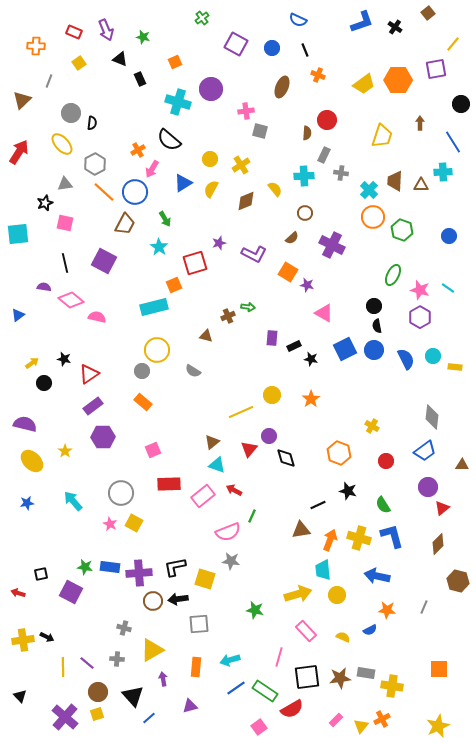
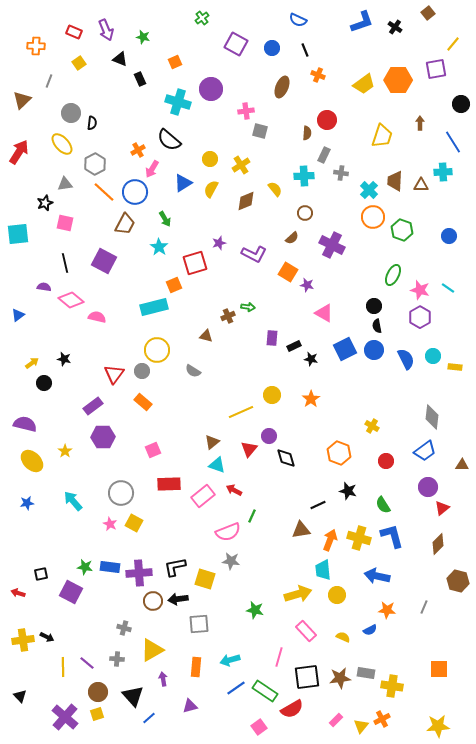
red triangle at (89, 374): moved 25 px right; rotated 20 degrees counterclockwise
yellow star at (438, 726): rotated 20 degrees clockwise
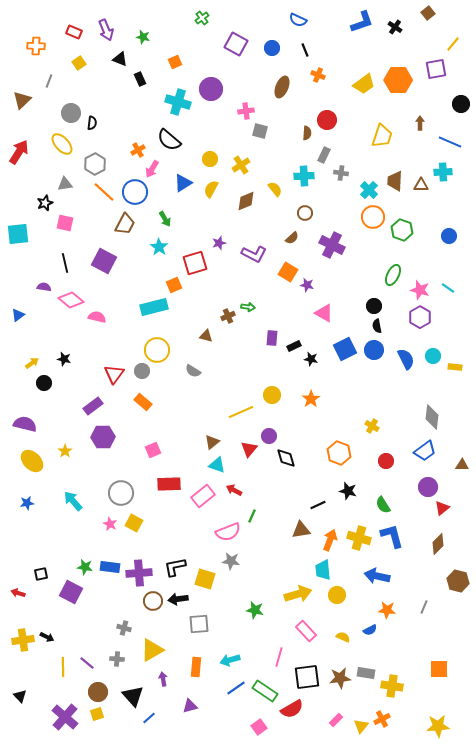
blue line at (453, 142): moved 3 px left; rotated 35 degrees counterclockwise
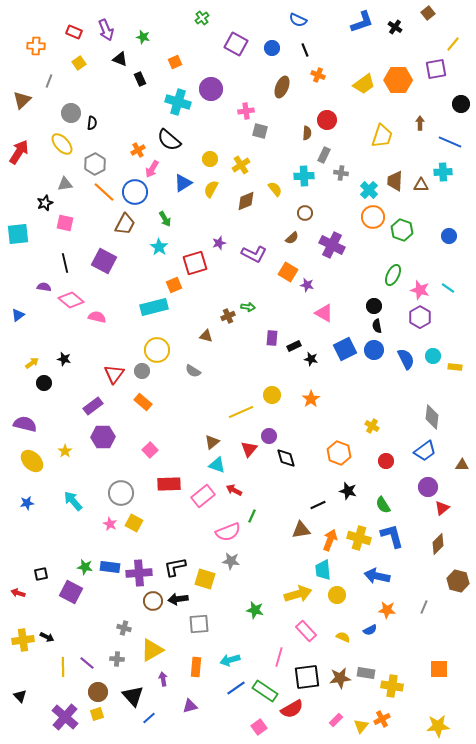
pink square at (153, 450): moved 3 px left; rotated 21 degrees counterclockwise
